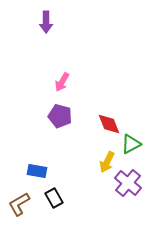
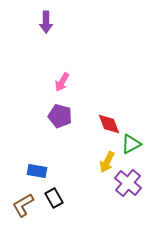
brown L-shape: moved 4 px right, 1 px down
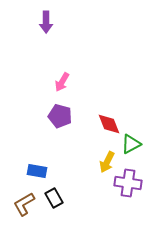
purple cross: rotated 32 degrees counterclockwise
brown L-shape: moved 1 px right, 1 px up
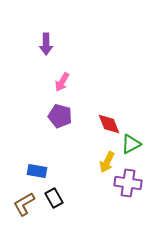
purple arrow: moved 22 px down
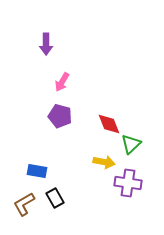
green triangle: rotated 15 degrees counterclockwise
yellow arrow: moved 3 px left; rotated 105 degrees counterclockwise
black rectangle: moved 1 px right
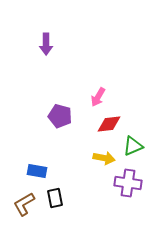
pink arrow: moved 36 px right, 15 px down
red diamond: rotated 75 degrees counterclockwise
green triangle: moved 2 px right, 2 px down; rotated 20 degrees clockwise
yellow arrow: moved 4 px up
black rectangle: rotated 18 degrees clockwise
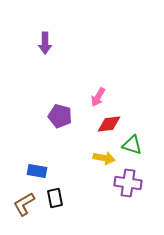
purple arrow: moved 1 px left, 1 px up
green triangle: moved 1 px left, 1 px up; rotated 40 degrees clockwise
